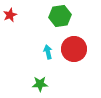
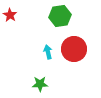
red star: rotated 16 degrees counterclockwise
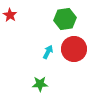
green hexagon: moved 5 px right, 3 px down
cyan arrow: rotated 40 degrees clockwise
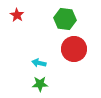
red star: moved 7 px right
green hexagon: rotated 15 degrees clockwise
cyan arrow: moved 9 px left, 11 px down; rotated 104 degrees counterclockwise
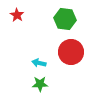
red circle: moved 3 px left, 3 px down
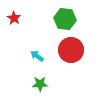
red star: moved 3 px left, 3 px down
red circle: moved 2 px up
cyan arrow: moved 2 px left, 7 px up; rotated 24 degrees clockwise
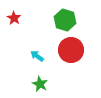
green hexagon: moved 1 px down; rotated 10 degrees clockwise
green star: rotated 28 degrees clockwise
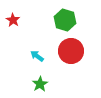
red star: moved 1 px left, 2 px down
red circle: moved 1 px down
green star: rotated 14 degrees clockwise
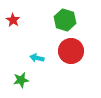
cyan arrow: moved 2 px down; rotated 24 degrees counterclockwise
green star: moved 19 px left, 4 px up; rotated 21 degrees clockwise
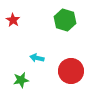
red circle: moved 20 px down
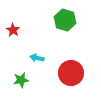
red star: moved 10 px down
red circle: moved 2 px down
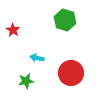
green star: moved 5 px right, 1 px down
